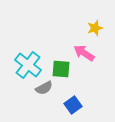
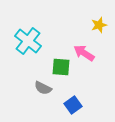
yellow star: moved 4 px right, 3 px up
cyan cross: moved 24 px up
green square: moved 2 px up
gray semicircle: moved 1 px left; rotated 54 degrees clockwise
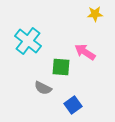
yellow star: moved 4 px left, 11 px up; rotated 14 degrees clockwise
pink arrow: moved 1 px right, 1 px up
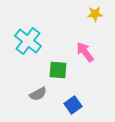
pink arrow: rotated 20 degrees clockwise
green square: moved 3 px left, 3 px down
gray semicircle: moved 5 px left, 6 px down; rotated 54 degrees counterclockwise
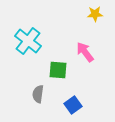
gray semicircle: rotated 126 degrees clockwise
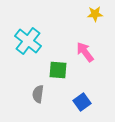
blue square: moved 9 px right, 3 px up
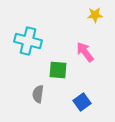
yellow star: moved 1 px down
cyan cross: rotated 24 degrees counterclockwise
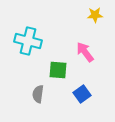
blue square: moved 8 px up
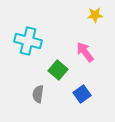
green square: rotated 36 degrees clockwise
